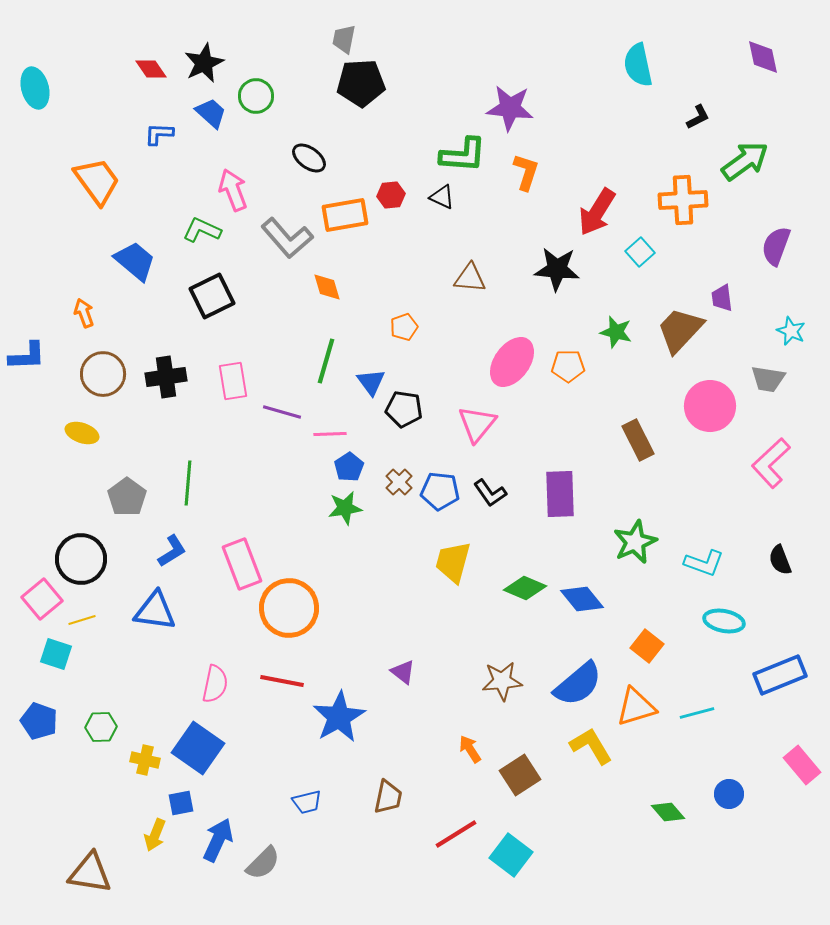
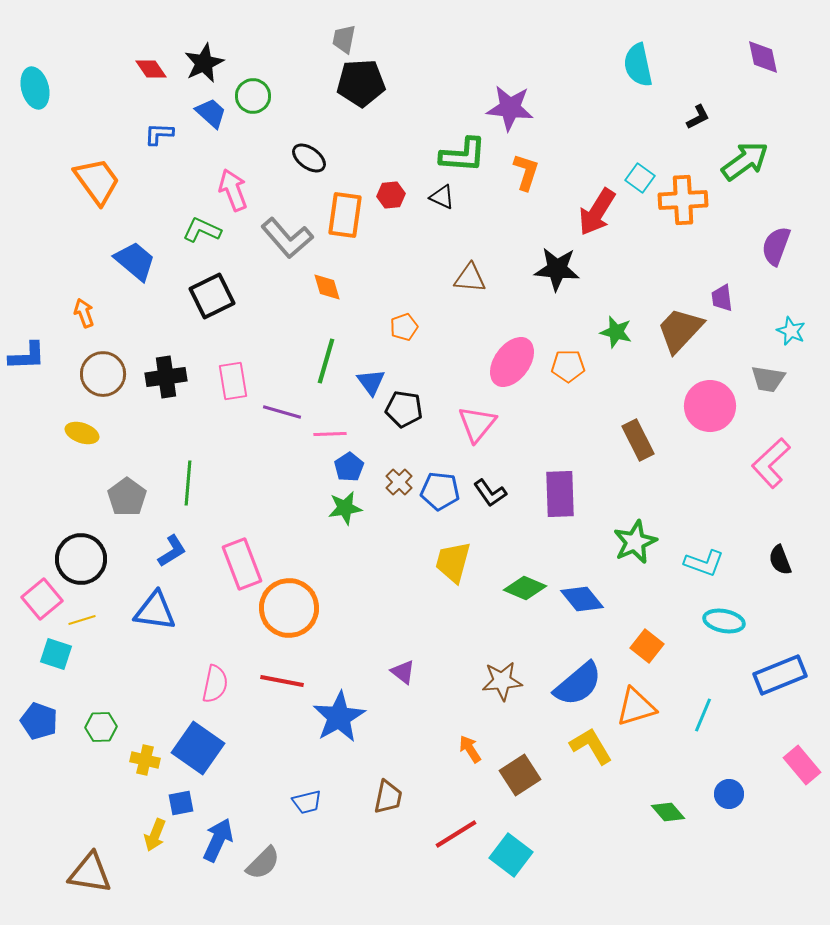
green circle at (256, 96): moved 3 px left
orange rectangle at (345, 215): rotated 72 degrees counterclockwise
cyan square at (640, 252): moved 74 px up; rotated 12 degrees counterclockwise
cyan line at (697, 713): moved 6 px right, 2 px down; rotated 52 degrees counterclockwise
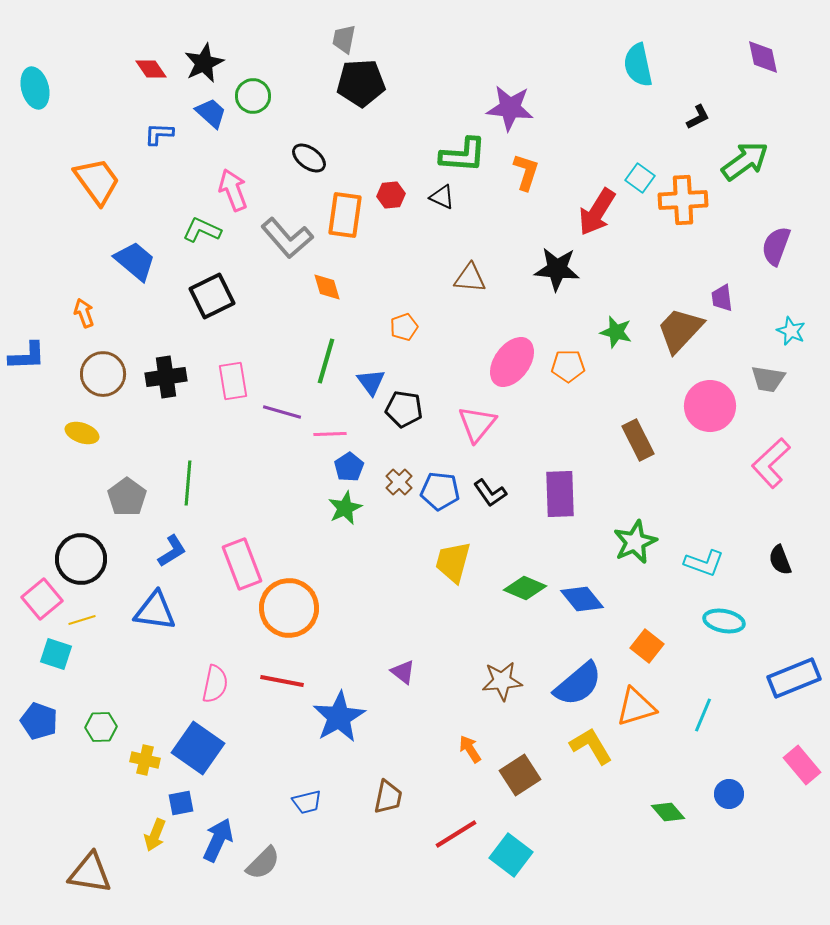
green star at (345, 508): rotated 16 degrees counterclockwise
blue rectangle at (780, 675): moved 14 px right, 3 px down
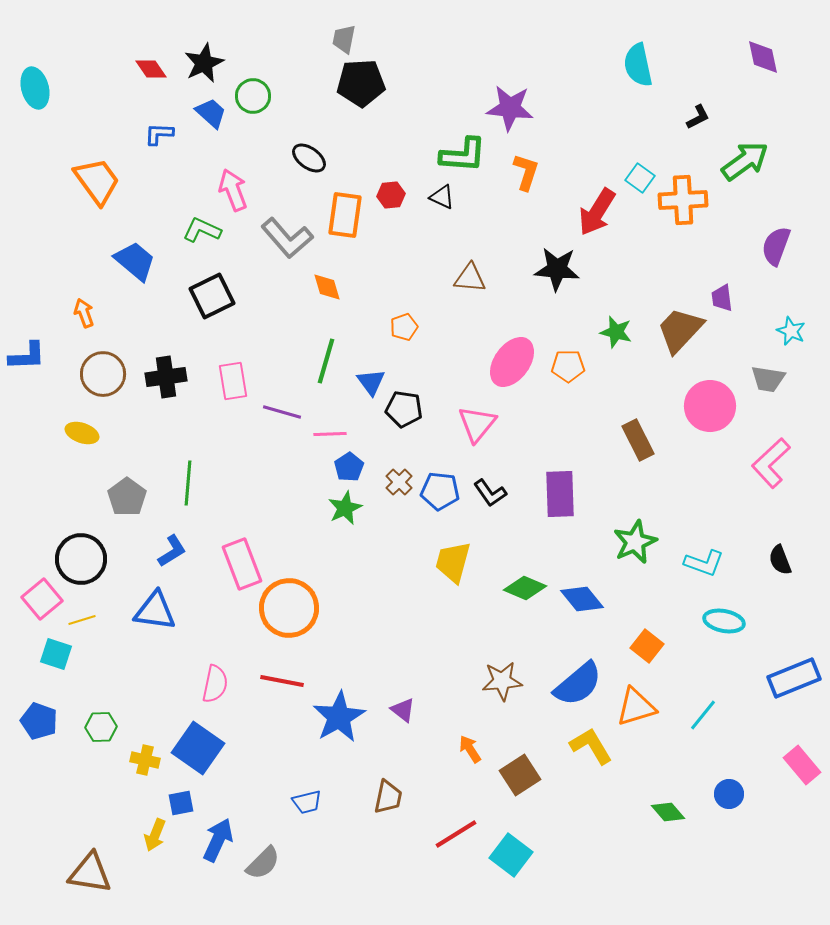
purple triangle at (403, 672): moved 38 px down
cyan line at (703, 715): rotated 16 degrees clockwise
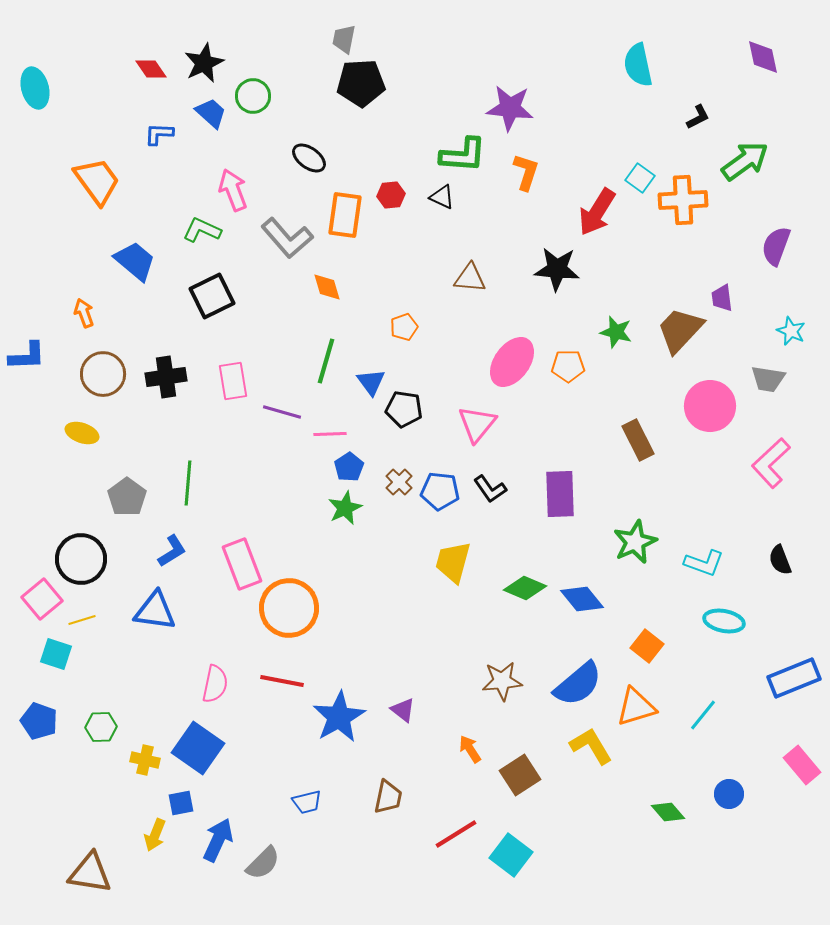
black L-shape at (490, 493): moved 4 px up
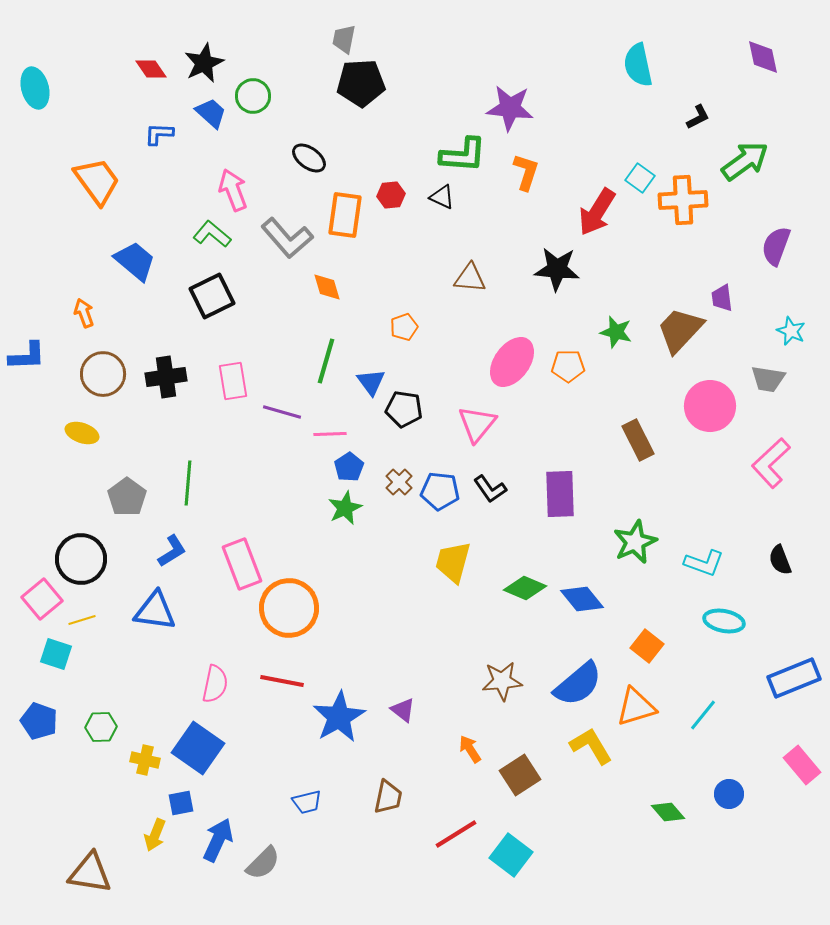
green L-shape at (202, 230): moved 10 px right, 4 px down; rotated 15 degrees clockwise
